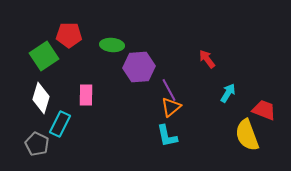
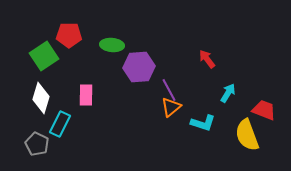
cyan L-shape: moved 36 px right, 13 px up; rotated 60 degrees counterclockwise
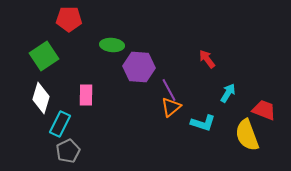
red pentagon: moved 16 px up
purple hexagon: rotated 8 degrees clockwise
gray pentagon: moved 31 px right, 7 px down; rotated 20 degrees clockwise
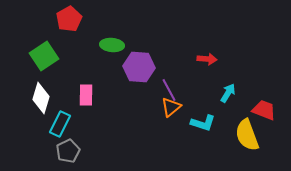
red pentagon: rotated 30 degrees counterclockwise
red arrow: rotated 132 degrees clockwise
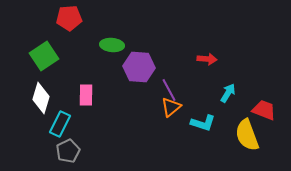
red pentagon: moved 1 px up; rotated 25 degrees clockwise
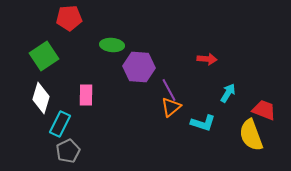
yellow semicircle: moved 4 px right
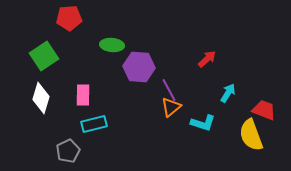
red arrow: rotated 48 degrees counterclockwise
pink rectangle: moved 3 px left
cyan rectangle: moved 34 px right; rotated 50 degrees clockwise
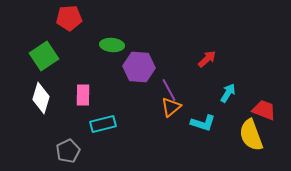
cyan rectangle: moved 9 px right
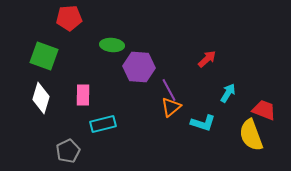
green square: rotated 36 degrees counterclockwise
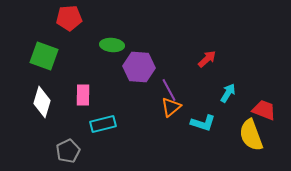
white diamond: moved 1 px right, 4 px down
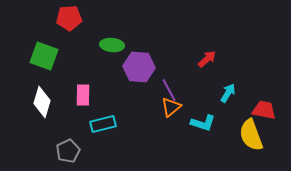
red trapezoid: rotated 10 degrees counterclockwise
